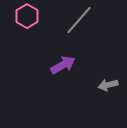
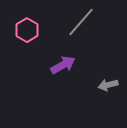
pink hexagon: moved 14 px down
gray line: moved 2 px right, 2 px down
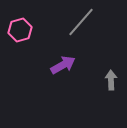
pink hexagon: moved 7 px left; rotated 15 degrees clockwise
gray arrow: moved 3 px right, 5 px up; rotated 102 degrees clockwise
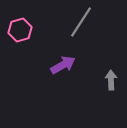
gray line: rotated 8 degrees counterclockwise
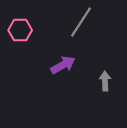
pink hexagon: rotated 15 degrees clockwise
gray arrow: moved 6 px left, 1 px down
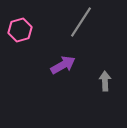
pink hexagon: rotated 15 degrees counterclockwise
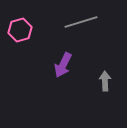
gray line: rotated 40 degrees clockwise
purple arrow: rotated 145 degrees clockwise
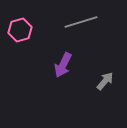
gray arrow: rotated 42 degrees clockwise
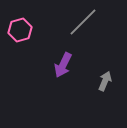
gray line: moved 2 px right; rotated 28 degrees counterclockwise
gray arrow: rotated 18 degrees counterclockwise
